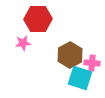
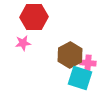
red hexagon: moved 4 px left, 2 px up
pink cross: moved 4 px left
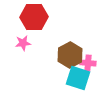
cyan square: moved 2 px left
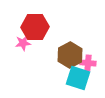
red hexagon: moved 1 px right, 10 px down
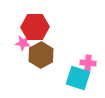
pink star: rotated 14 degrees clockwise
brown hexagon: moved 29 px left
